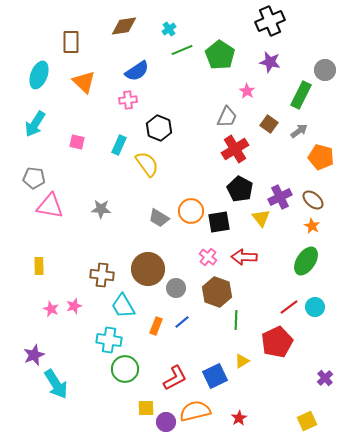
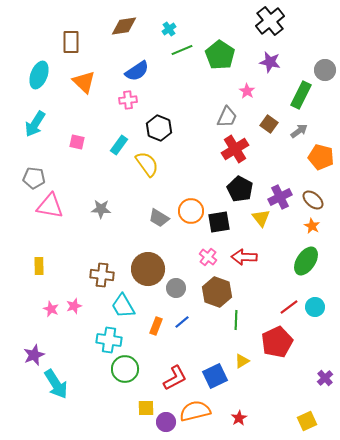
black cross at (270, 21): rotated 16 degrees counterclockwise
cyan rectangle at (119, 145): rotated 12 degrees clockwise
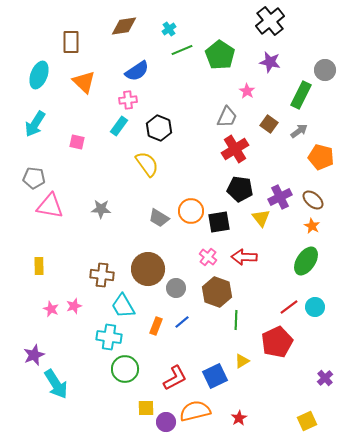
cyan rectangle at (119, 145): moved 19 px up
black pentagon at (240, 189): rotated 20 degrees counterclockwise
cyan cross at (109, 340): moved 3 px up
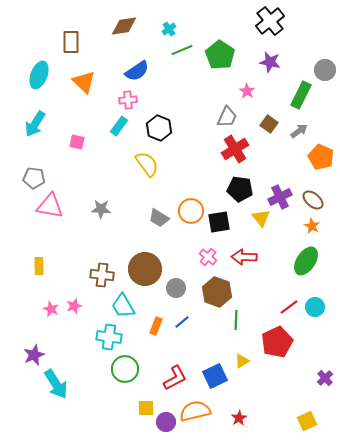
orange pentagon at (321, 157): rotated 10 degrees clockwise
brown circle at (148, 269): moved 3 px left
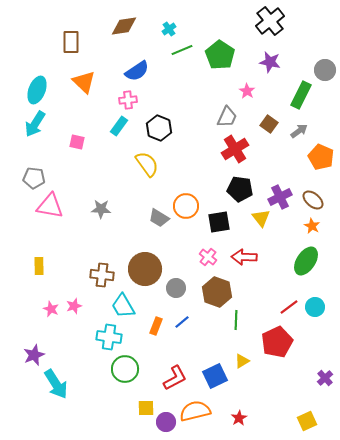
cyan ellipse at (39, 75): moved 2 px left, 15 px down
orange circle at (191, 211): moved 5 px left, 5 px up
